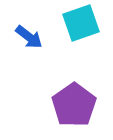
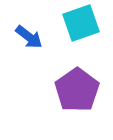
purple pentagon: moved 3 px right, 15 px up
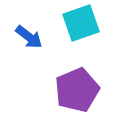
purple pentagon: rotated 12 degrees clockwise
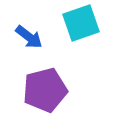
purple pentagon: moved 32 px left; rotated 9 degrees clockwise
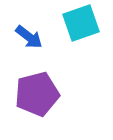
purple pentagon: moved 8 px left, 4 px down
